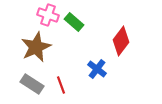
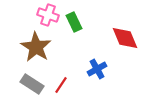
green rectangle: rotated 24 degrees clockwise
red diamond: moved 4 px right, 3 px up; rotated 60 degrees counterclockwise
brown star: rotated 16 degrees counterclockwise
blue cross: rotated 24 degrees clockwise
red line: rotated 54 degrees clockwise
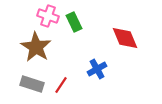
pink cross: moved 1 px down
gray rectangle: rotated 15 degrees counterclockwise
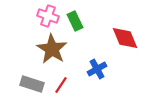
green rectangle: moved 1 px right, 1 px up
brown star: moved 16 px right, 2 px down
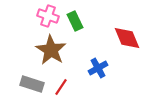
red diamond: moved 2 px right
brown star: moved 1 px left, 1 px down
blue cross: moved 1 px right, 1 px up
red line: moved 2 px down
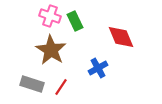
pink cross: moved 2 px right
red diamond: moved 6 px left, 1 px up
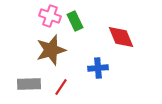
brown star: rotated 24 degrees clockwise
blue cross: rotated 24 degrees clockwise
gray rectangle: moved 3 px left; rotated 20 degrees counterclockwise
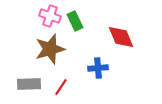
brown star: moved 1 px left, 1 px up
